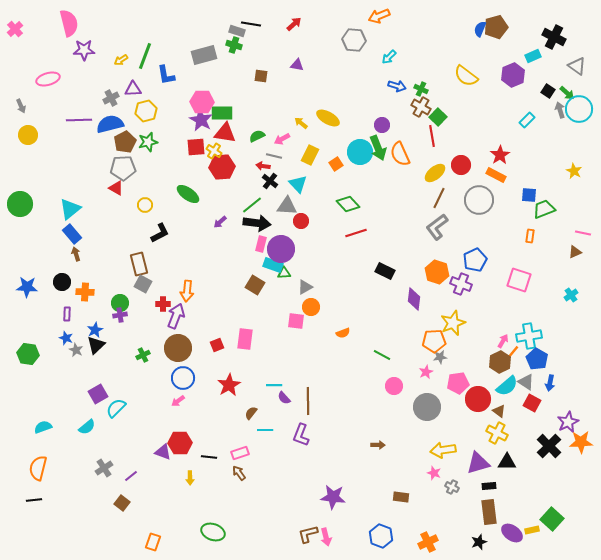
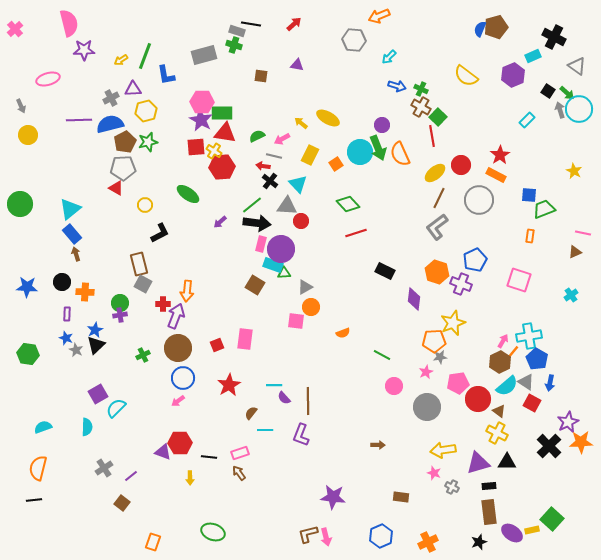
cyan semicircle at (87, 427): rotated 48 degrees counterclockwise
blue hexagon at (381, 536): rotated 15 degrees clockwise
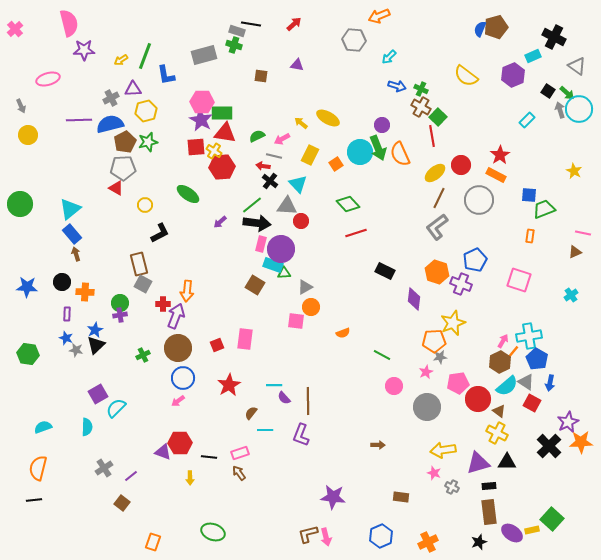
gray star at (76, 350): rotated 16 degrees counterclockwise
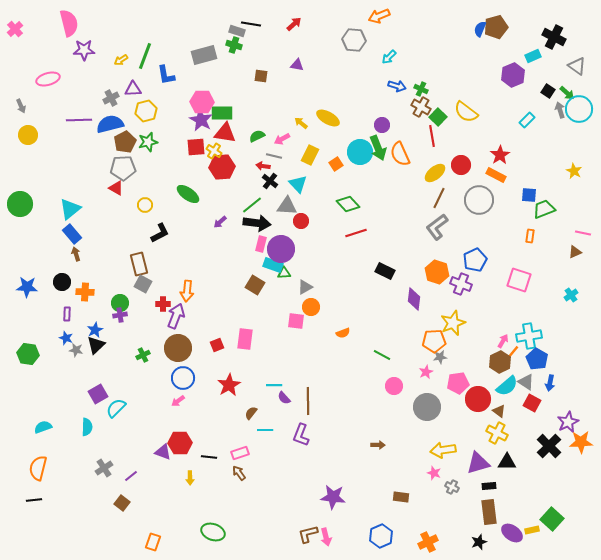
yellow semicircle at (466, 76): moved 36 px down
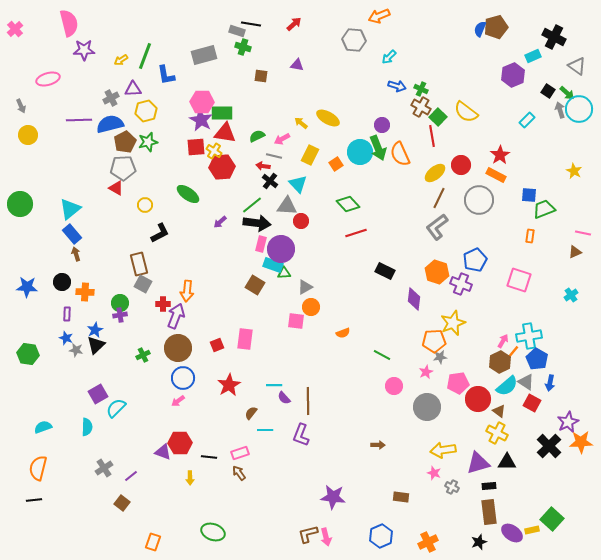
green cross at (234, 45): moved 9 px right, 2 px down
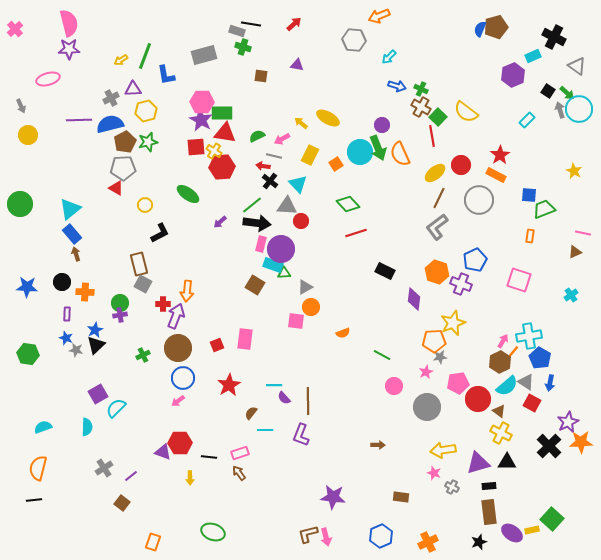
purple star at (84, 50): moved 15 px left, 1 px up
blue pentagon at (537, 359): moved 3 px right, 1 px up
yellow cross at (497, 433): moved 4 px right
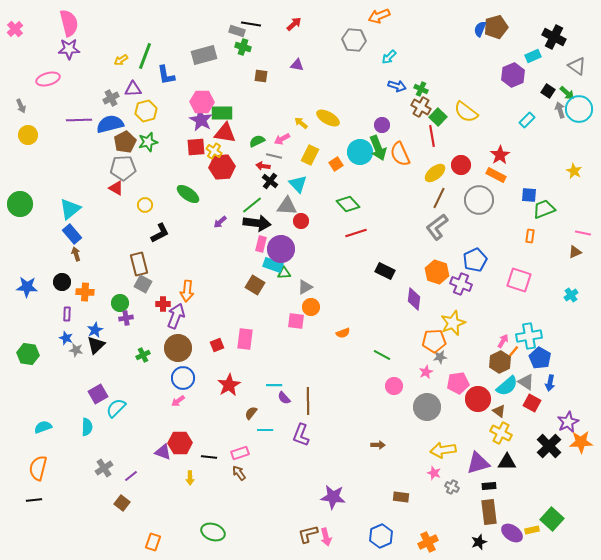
green semicircle at (257, 136): moved 5 px down
purple cross at (120, 315): moved 6 px right, 3 px down
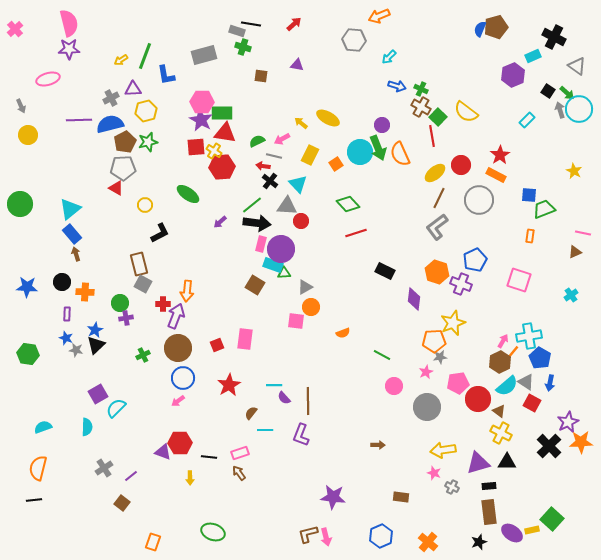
orange cross at (428, 542): rotated 24 degrees counterclockwise
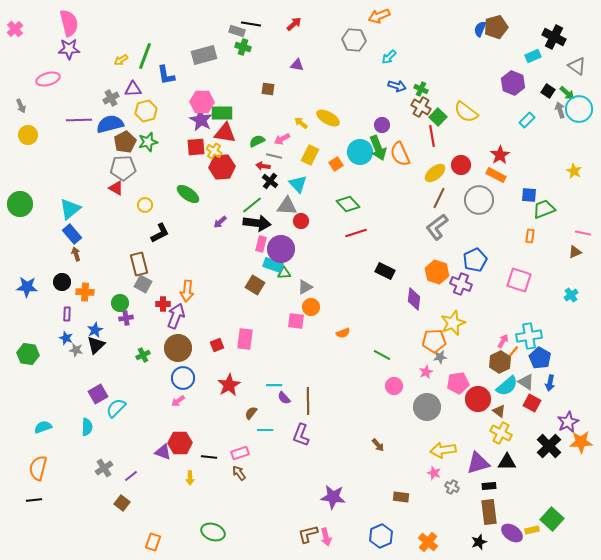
purple hexagon at (513, 75): moved 8 px down; rotated 15 degrees counterclockwise
brown square at (261, 76): moved 7 px right, 13 px down
brown arrow at (378, 445): rotated 48 degrees clockwise
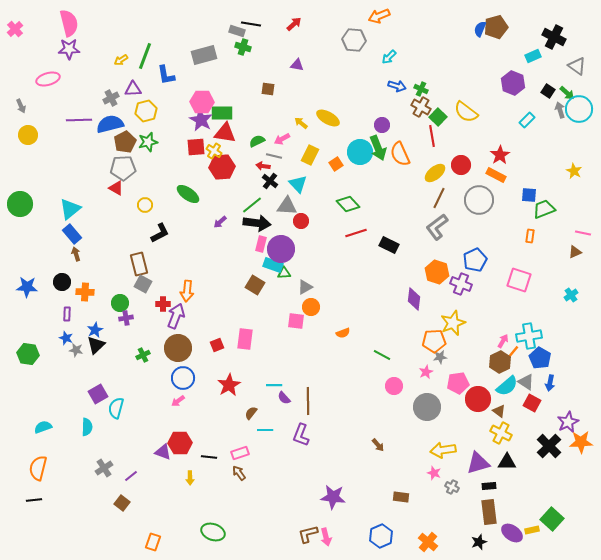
black rectangle at (385, 271): moved 4 px right, 26 px up
cyan semicircle at (116, 408): rotated 30 degrees counterclockwise
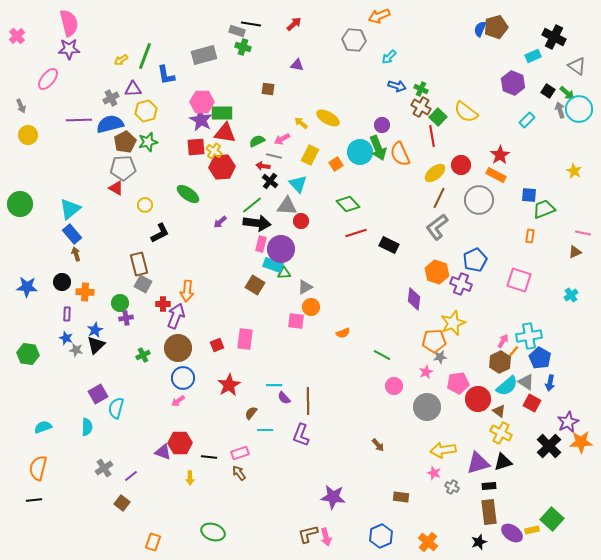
pink cross at (15, 29): moved 2 px right, 7 px down
pink ellipse at (48, 79): rotated 35 degrees counterclockwise
black triangle at (507, 462): moved 4 px left; rotated 18 degrees counterclockwise
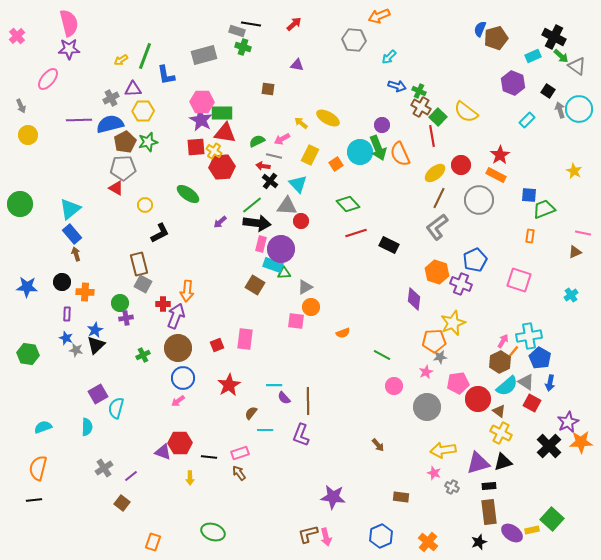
brown pentagon at (496, 27): moved 11 px down
green cross at (421, 89): moved 2 px left, 2 px down
green arrow at (567, 93): moved 6 px left, 37 px up
yellow hexagon at (146, 111): moved 3 px left; rotated 15 degrees clockwise
